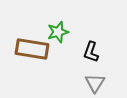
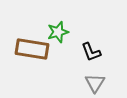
black L-shape: rotated 40 degrees counterclockwise
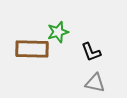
brown rectangle: rotated 8 degrees counterclockwise
gray triangle: rotated 50 degrees counterclockwise
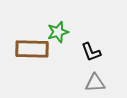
gray triangle: rotated 15 degrees counterclockwise
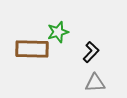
black L-shape: rotated 115 degrees counterclockwise
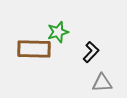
brown rectangle: moved 2 px right
gray triangle: moved 7 px right
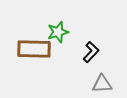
gray triangle: moved 1 px down
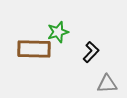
gray triangle: moved 5 px right
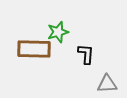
black L-shape: moved 5 px left, 2 px down; rotated 40 degrees counterclockwise
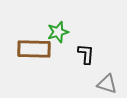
gray triangle: rotated 20 degrees clockwise
